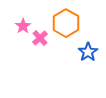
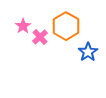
orange hexagon: moved 3 px down
pink cross: moved 1 px up
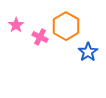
pink star: moved 7 px left, 1 px up
pink cross: rotated 21 degrees counterclockwise
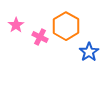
blue star: moved 1 px right
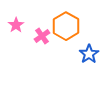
pink cross: moved 2 px right, 1 px up; rotated 28 degrees clockwise
blue star: moved 2 px down
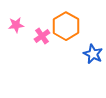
pink star: rotated 28 degrees clockwise
blue star: moved 4 px right; rotated 12 degrees counterclockwise
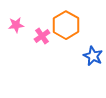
orange hexagon: moved 1 px up
blue star: moved 2 px down
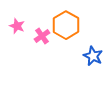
pink star: moved 1 px right, 1 px down; rotated 28 degrees clockwise
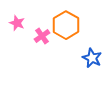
pink star: moved 3 px up
blue star: moved 1 px left, 2 px down
